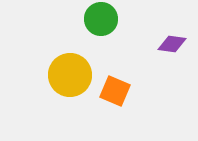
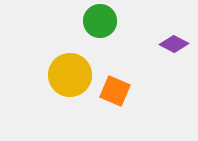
green circle: moved 1 px left, 2 px down
purple diamond: moved 2 px right; rotated 20 degrees clockwise
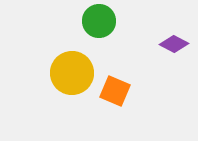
green circle: moved 1 px left
yellow circle: moved 2 px right, 2 px up
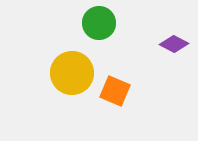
green circle: moved 2 px down
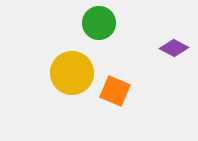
purple diamond: moved 4 px down
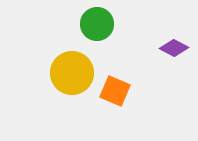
green circle: moved 2 px left, 1 px down
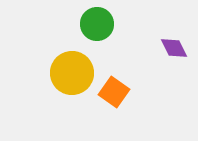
purple diamond: rotated 36 degrees clockwise
orange square: moved 1 px left, 1 px down; rotated 12 degrees clockwise
